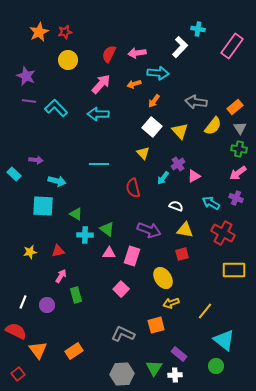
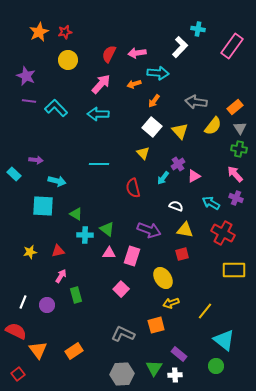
pink arrow at (238, 173): moved 3 px left, 1 px down; rotated 84 degrees clockwise
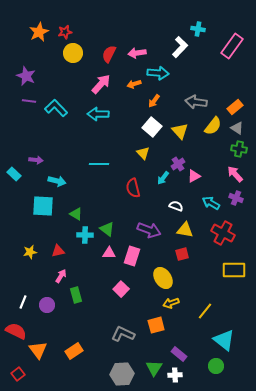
yellow circle at (68, 60): moved 5 px right, 7 px up
gray triangle at (240, 128): moved 3 px left; rotated 24 degrees counterclockwise
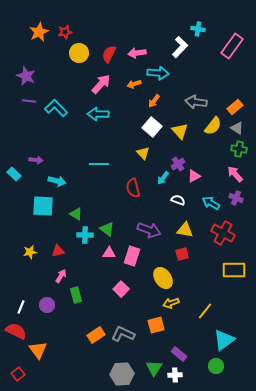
yellow circle at (73, 53): moved 6 px right
white semicircle at (176, 206): moved 2 px right, 6 px up
white line at (23, 302): moved 2 px left, 5 px down
cyan triangle at (224, 340): rotated 45 degrees clockwise
orange rectangle at (74, 351): moved 22 px right, 16 px up
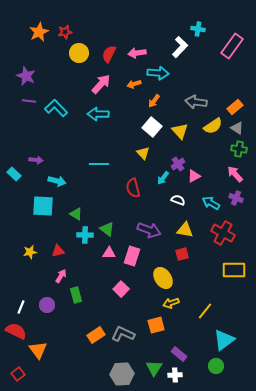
yellow semicircle at (213, 126): rotated 18 degrees clockwise
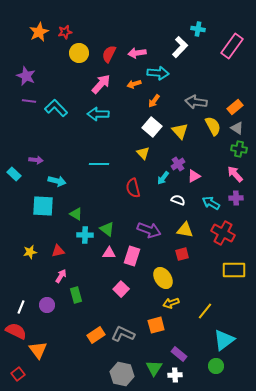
yellow semicircle at (213, 126): rotated 84 degrees counterclockwise
purple cross at (236, 198): rotated 24 degrees counterclockwise
gray hexagon at (122, 374): rotated 15 degrees clockwise
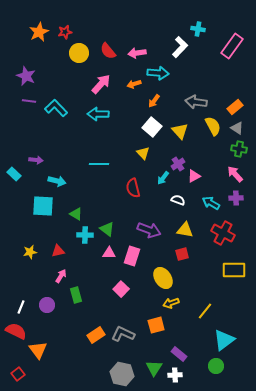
red semicircle at (109, 54): moved 1 px left, 3 px up; rotated 66 degrees counterclockwise
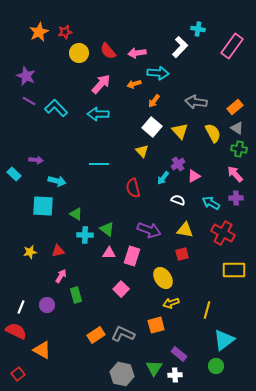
purple line at (29, 101): rotated 24 degrees clockwise
yellow semicircle at (213, 126): moved 7 px down
yellow triangle at (143, 153): moved 1 px left, 2 px up
yellow line at (205, 311): moved 2 px right, 1 px up; rotated 24 degrees counterclockwise
orange triangle at (38, 350): moved 4 px right; rotated 24 degrees counterclockwise
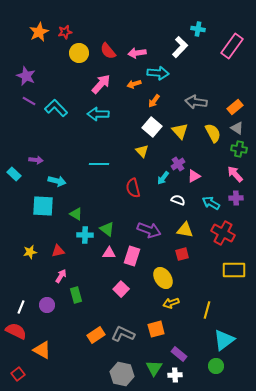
orange square at (156, 325): moved 4 px down
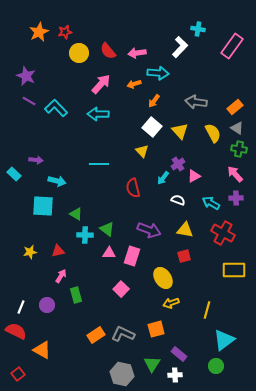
red square at (182, 254): moved 2 px right, 2 px down
green triangle at (154, 368): moved 2 px left, 4 px up
